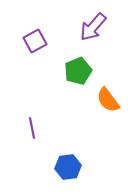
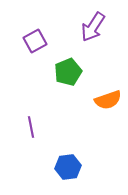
purple arrow: rotated 8 degrees counterclockwise
green pentagon: moved 10 px left, 1 px down
orange semicircle: rotated 72 degrees counterclockwise
purple line: moved 1 px left, 1 px up
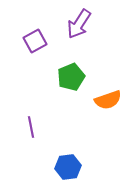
purple arrow: moved 14 px left, 3 px up
green pentagon: moved 3 px right, 5 px down
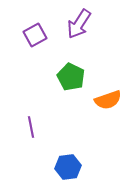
purple square: moved 6 px up
green pentagon: rotated 24 degrees counterclockwise
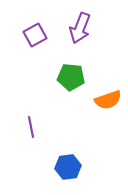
purple arrow: moved 1 px right, 4 px down; rotated 12 degrees counterclockwise
green pentagon: rotated 20 degrees counterclockwise
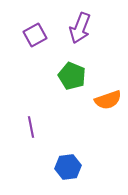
green pentagon: moved 1 px right, 1 px up; rotated 16 degrees clockwise
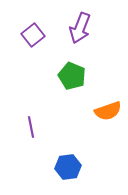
purple square: moved 2 px left; rotated 10 degrees counterclockwise
orange semicircle: moved 11 px down
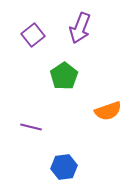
green pentagon: moved 8 px left; rotated 16 degrees clockwise
purple line: rotated 65 degrees counterclockwise
blue hexagon: moved 4 px left
